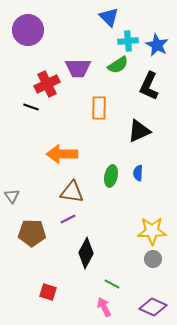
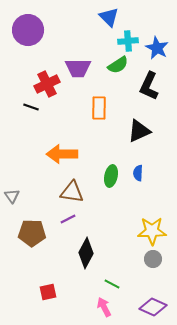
blue star: moved 3 px down
red square: rotated 30 degrees counterclockwise
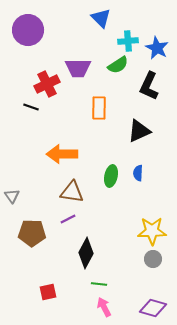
blue triangle: moved 8 px left, 1 px down
green line: moved 13 px left; rotated 21 degrees counterclockwise
purple diamond: moved 1 px down; rotated 8 degrees counterclockwise
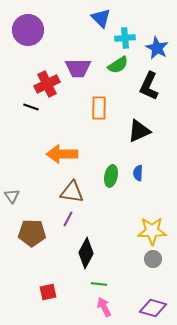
cyan cross: moved 3 px left, 3 px up
purple line: rotated 35 degrees counterclockwise
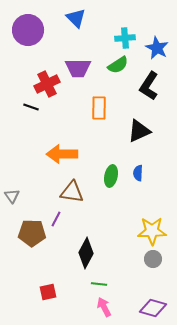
blue triangle: moved 25 px left
black L-shape: rotated 8 degrees clockwise
purple line: moved 12 px left
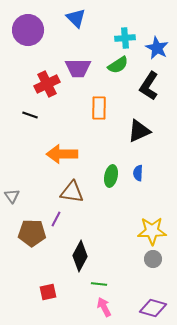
black line: moved 1 px left, 8 px down
black diamond: moved 6 px left, 3 px down
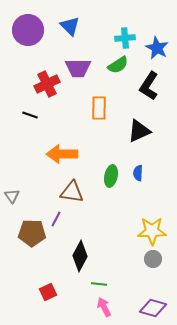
blue triangle: moved 6 px left, 8 px down
red square: rotated 12 degrees counterclockwise
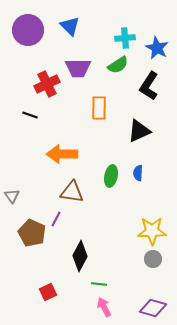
brown pentagon: rotated 24 degrees clockwise
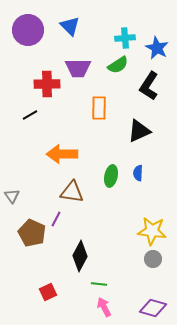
red cross: rotated 25 degrees clockwise
black line: rotated 49 degrees counterclockwise
yellow star: rotated 8 degrees clockwise
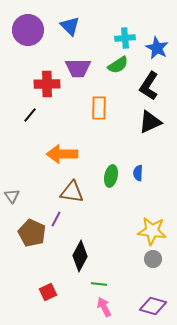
black line: rotated 21 degrees counterclockwise
black triangle: moved 11 px right, 9 px up
purple diamond: moved 2 px up
